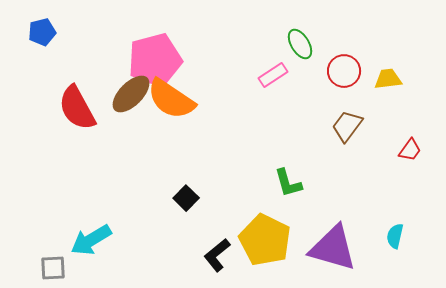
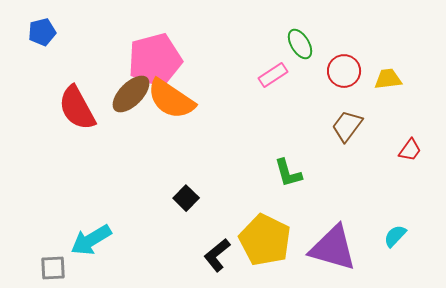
green L-shape: moved 10 px up
cyan semicircle: rotated 30 degrees clockwise
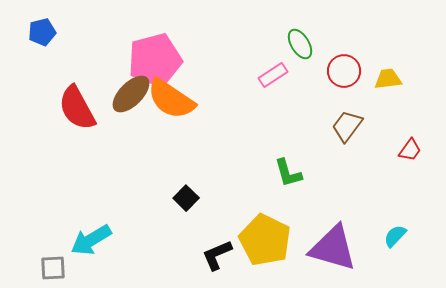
black L-shape: rotated 16 degrees clockwise
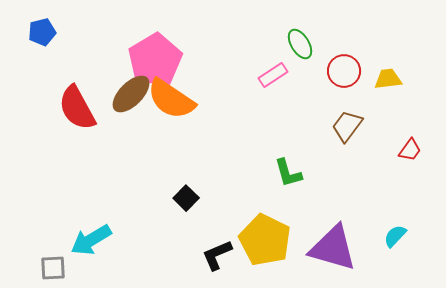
pink pentagon: rotated 16 degrees counterclockwise
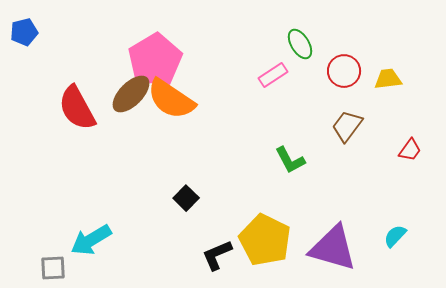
blue pentagon: moved 18 px left
green L-shape: moved 2 px right, 13 px up; rotated 12 degrees counterclockwise
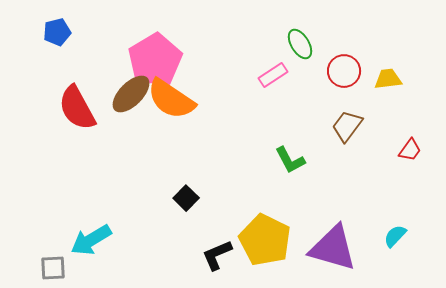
blue pentagon: moved 33 px right
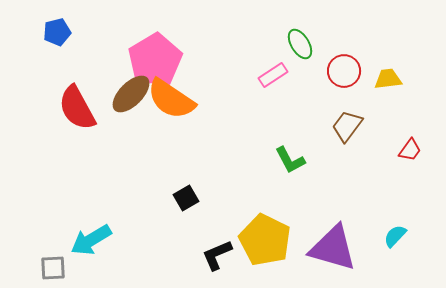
black square: rotated 15 degrees clockwise
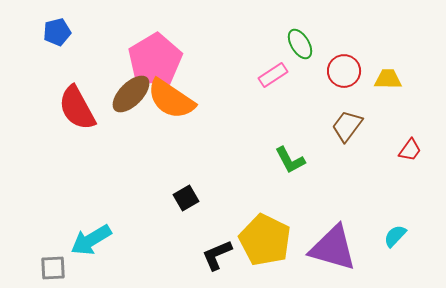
yellow trapezoid: rotated 8 degrees clockwise
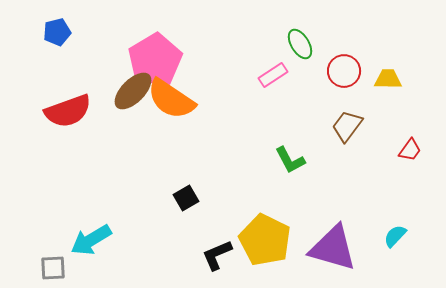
brown ellipse: moved 2 px right, 3 px up
red semicircle: moved 9 px left, 3 px down; rotated 81 degrees counterclockwise
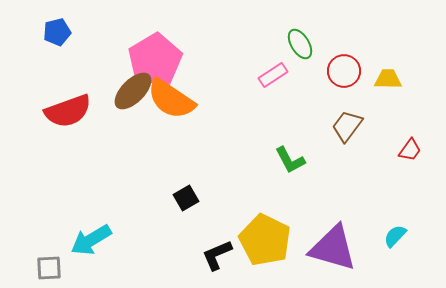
gray square: moved 4 px left
